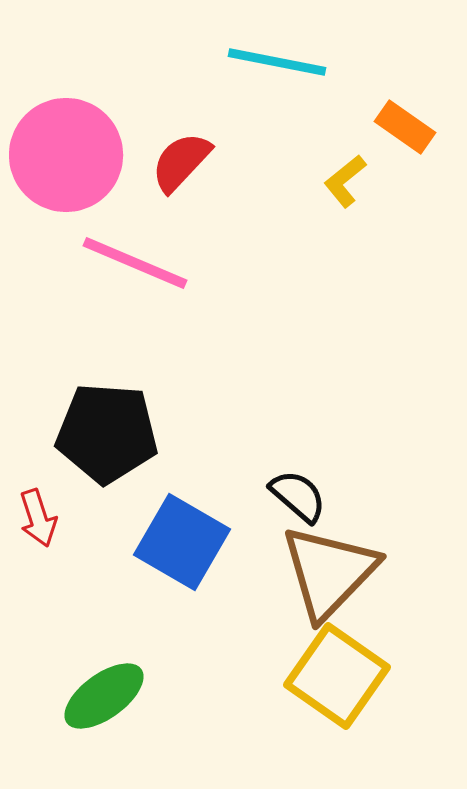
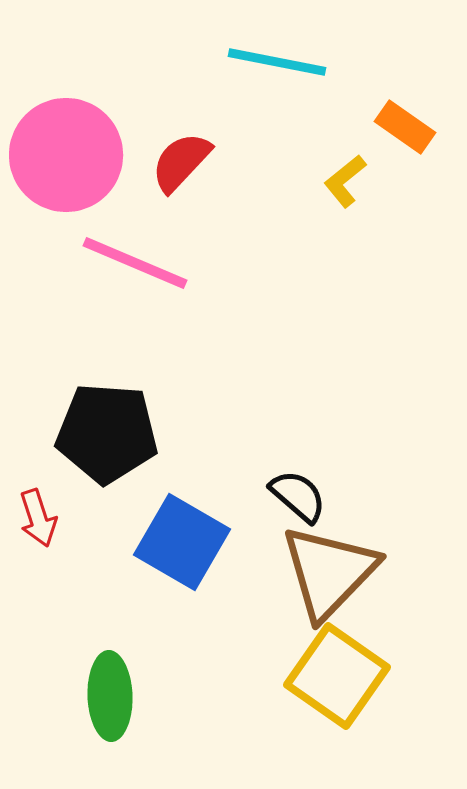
green ellipse: moved 6 px right; rotated 56 degrees counterclockwise
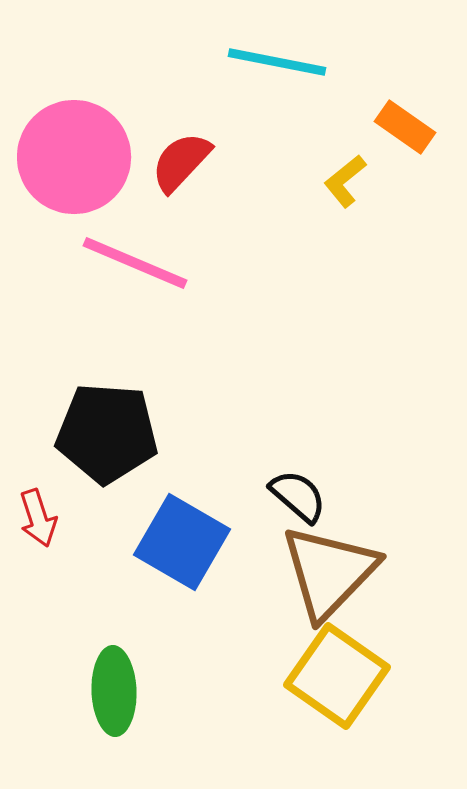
pink circle: moved 8 px right, 2 px down
green ellipse: moved 4 px right, 5 px up
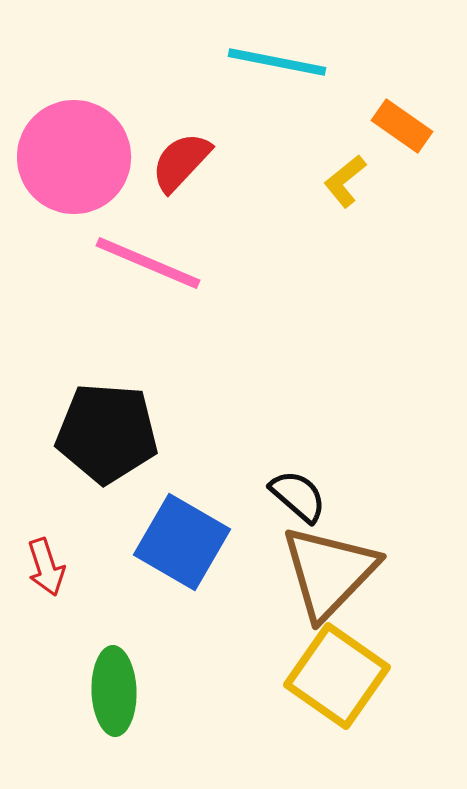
orange rectangle: moved 3 px left, 1 px up
pink line: moved 13 px right
red arrow: moved 8 px right, 49 px down
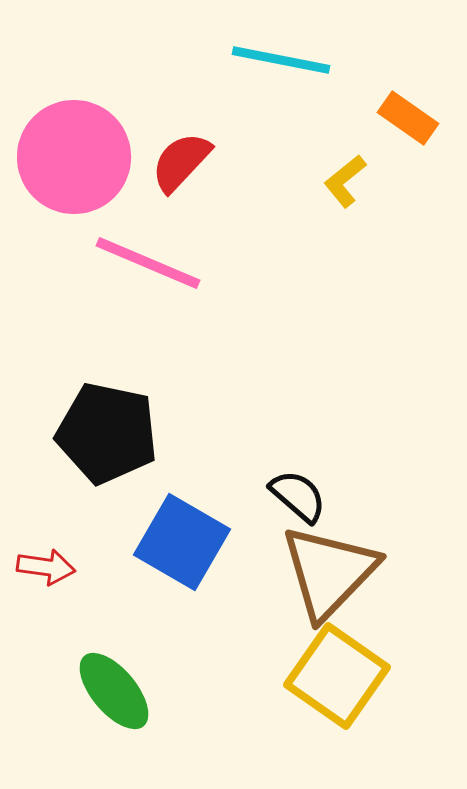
cyan line: moved 4 px right, 2 px up
orange rectangle: moved 6 px right, 8 px up
black pentagon: rotated 8 degrees clockwise
red arrow: rotated 64 degrees counterclockwise
green ellipse: rotated 38 degrees counterclockwise
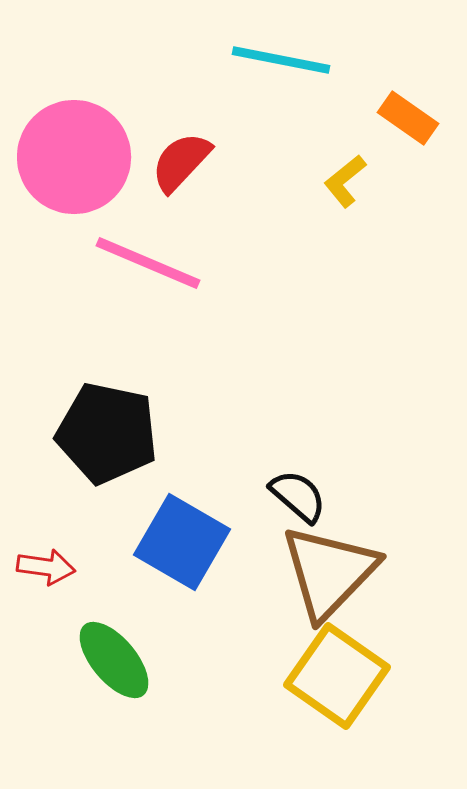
green ellipse: moved 31 px up
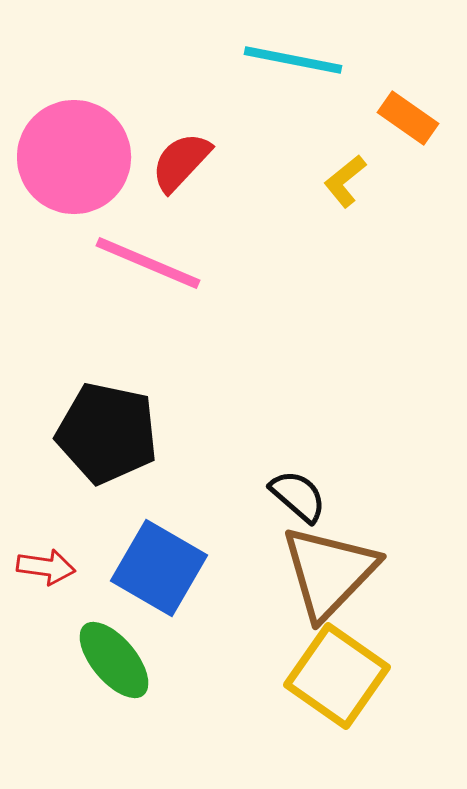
cyan line: moved 12 px right
blue square: moved 23 px left, 26 px down
